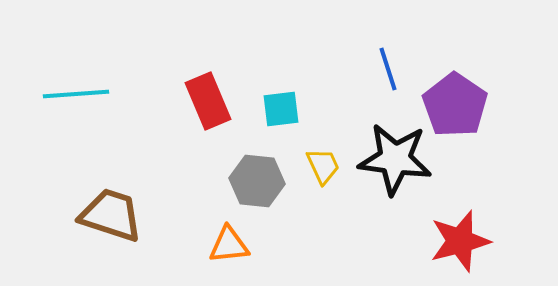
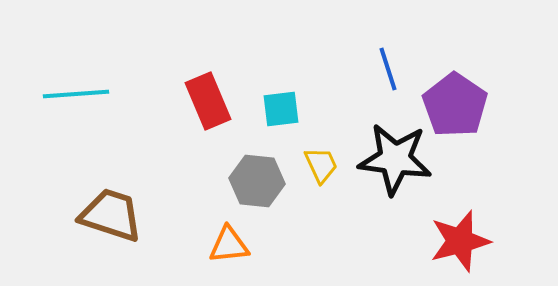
yellow trapezoid: moved 2 px left, 1 px up
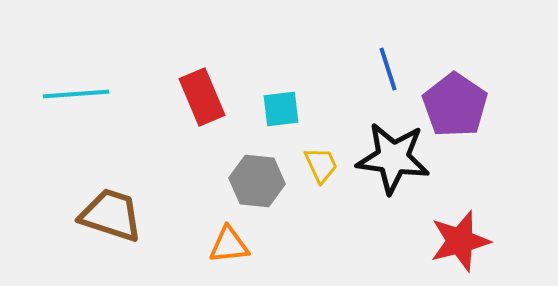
red rectangle: moved 6 px left, 4 px up
black star: moved 2 px left, 1 px up
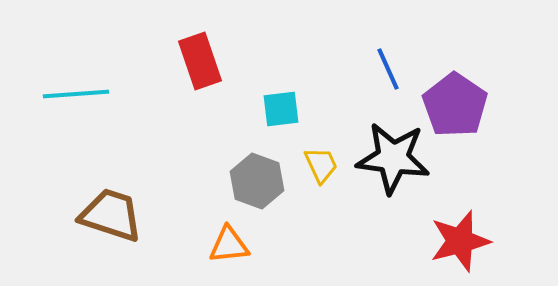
blue line: rotated 6 degrees counterclockwise
red rectangle: moved 2 px left, 36 px up; rotated 4 degrees clockwise
gray hexagon: rotated 14 degrees clockwise
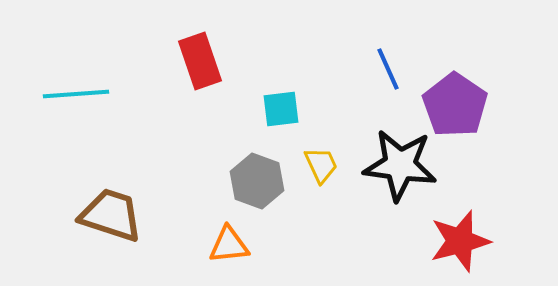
black star: moved 7 px right, 7 px down
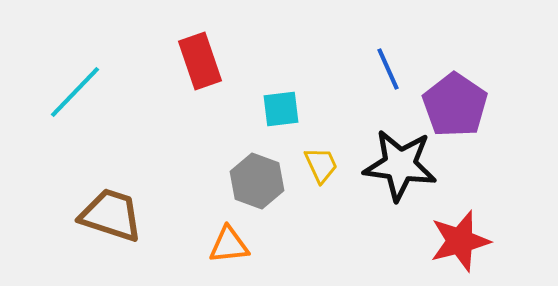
cyan line: moved 1 px left, 2 px up; rotated 42 degrees counterclockwise
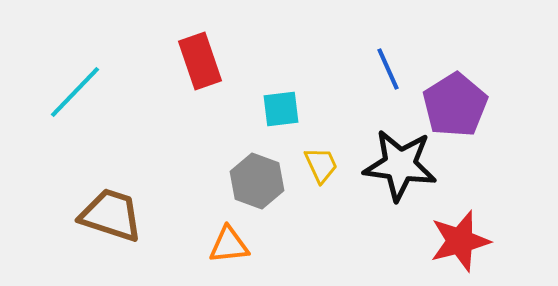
purple pentagon: rotated 6 degrees clockwise
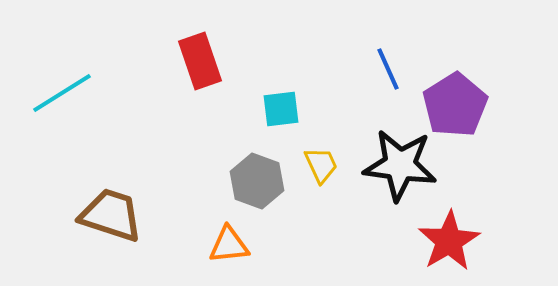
cyan line: moved 13 px left, 1 px down; rotated 14 degrees clockwise
red star: moved 11 px left; rotated 16 degrees counterclockwise
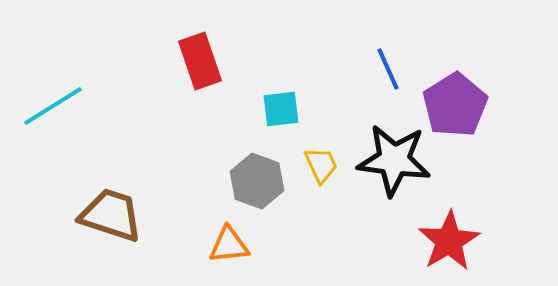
cyan line: moved 9 px left, 13 px down
black star: moved 6 px left, 5 px up
